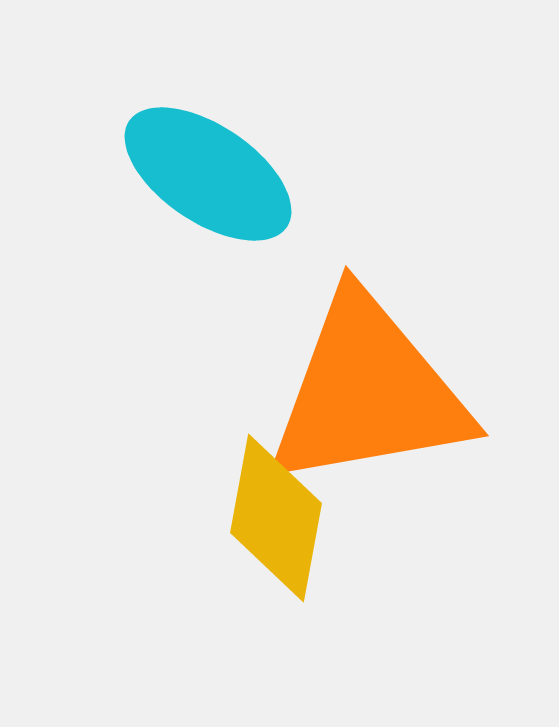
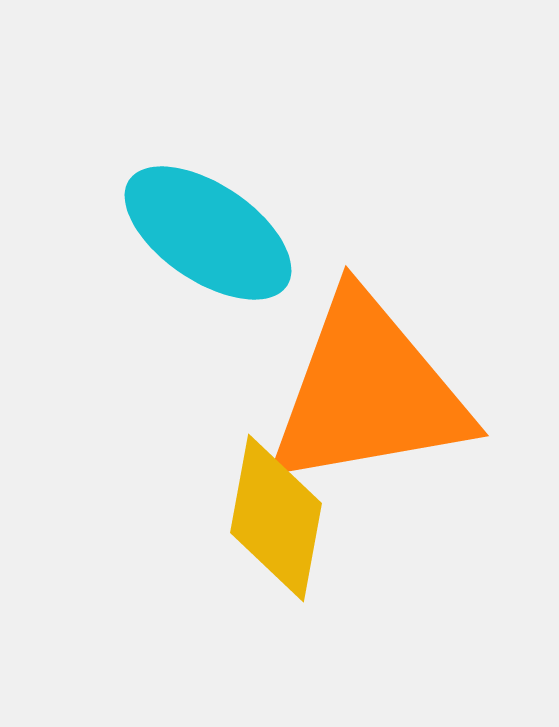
cyan ellipse: moved 59 px down
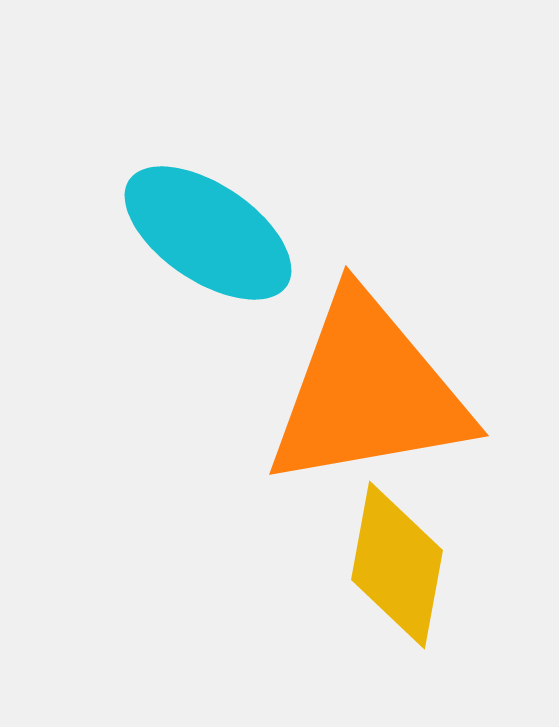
yellow diamond: moved 121 px right, 47 px down
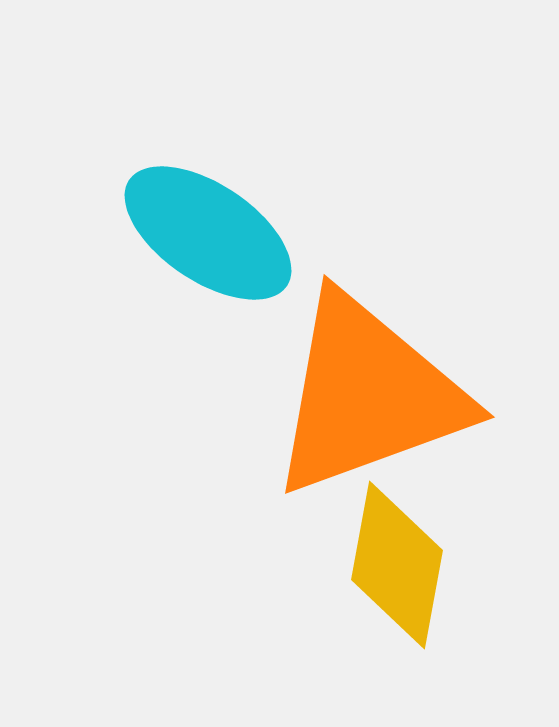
orange triangle: moved 3 px down; rotated 10 degrees counterclockwise
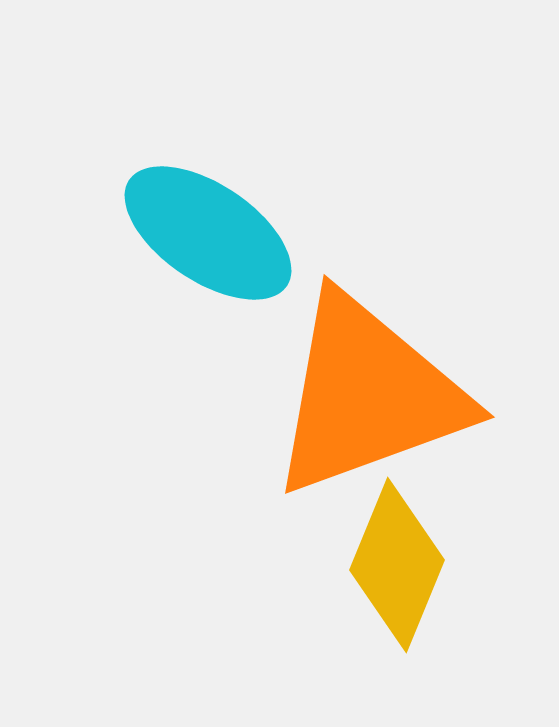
yellow diamond: rotated 12 degrees clockwise
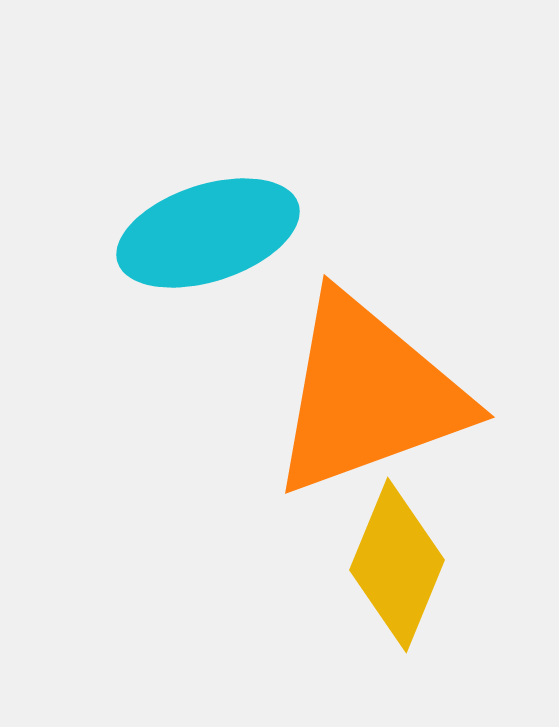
cyan ellipse: rotated 52 degrees counterclockwise
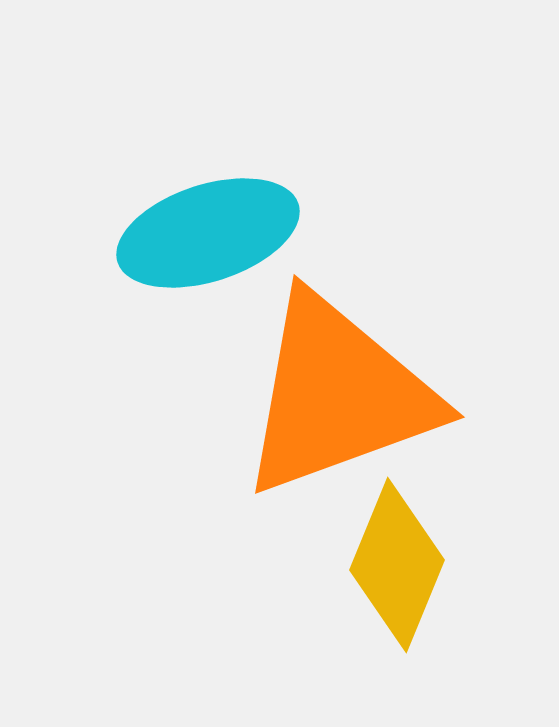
orange triangle: moved 30 px left
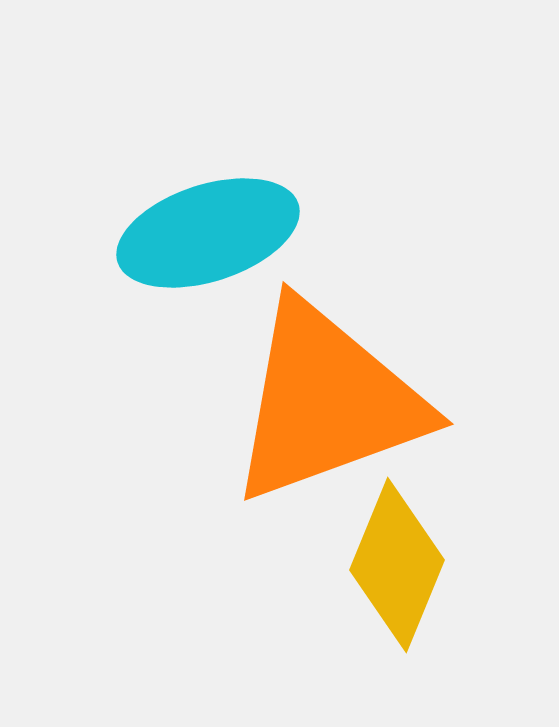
orange triangle: moved 11 px left, 7 px down
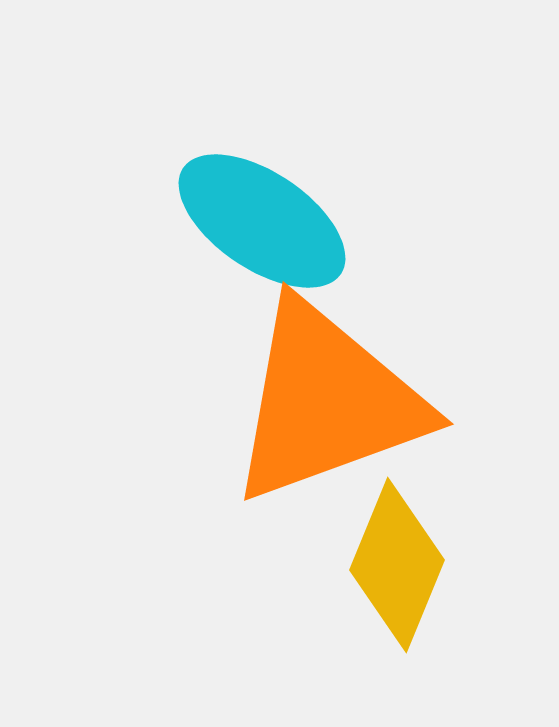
cyan ellipse: moved 54 px right, 12 px up; rotated 52 degrees clockwise
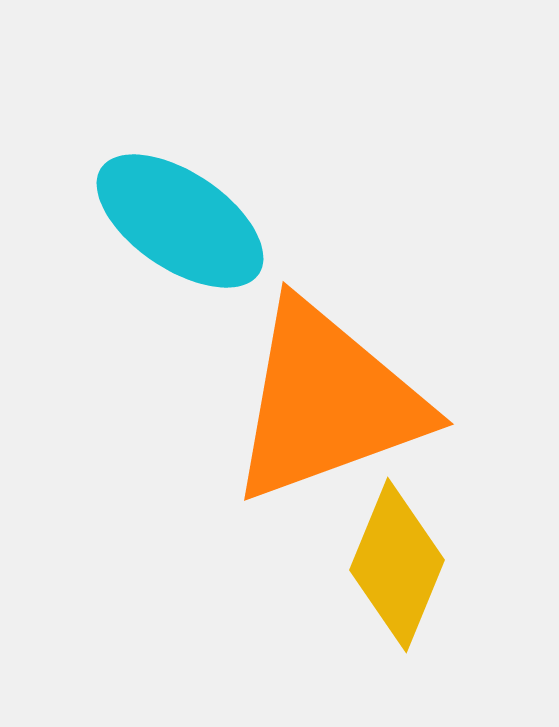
cyan ellipse: moved 82 px left
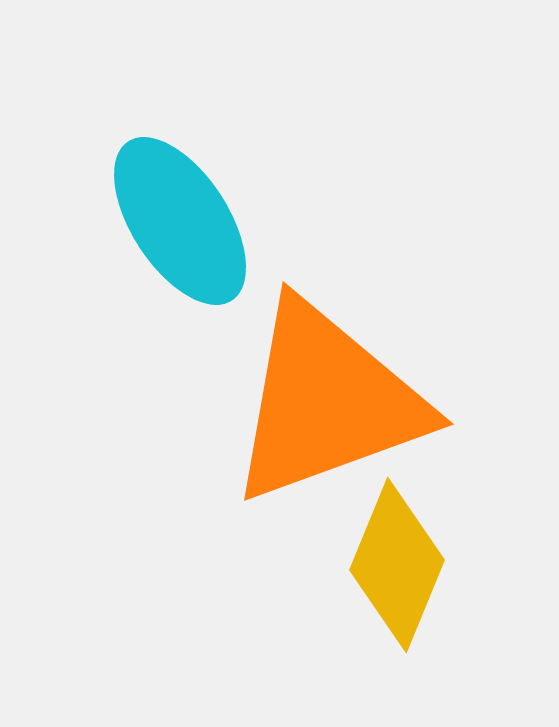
cyan ellipse: rotated 23 degrees clockwise
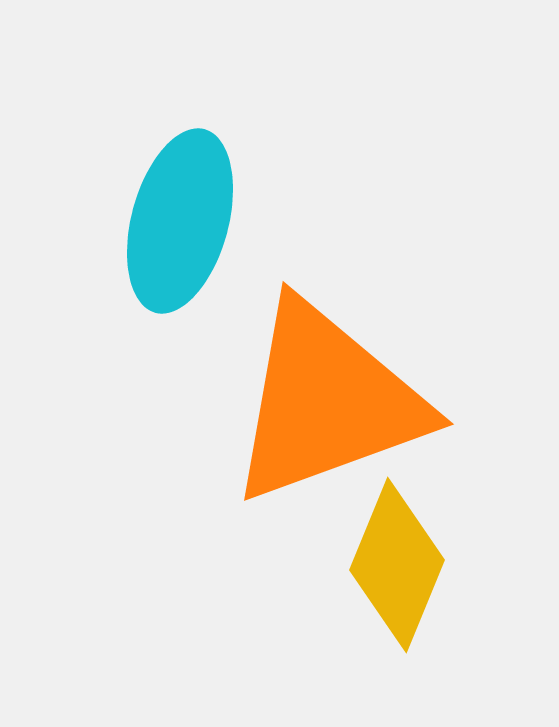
cyan ellipse: rotated 48 degrees clockwise
